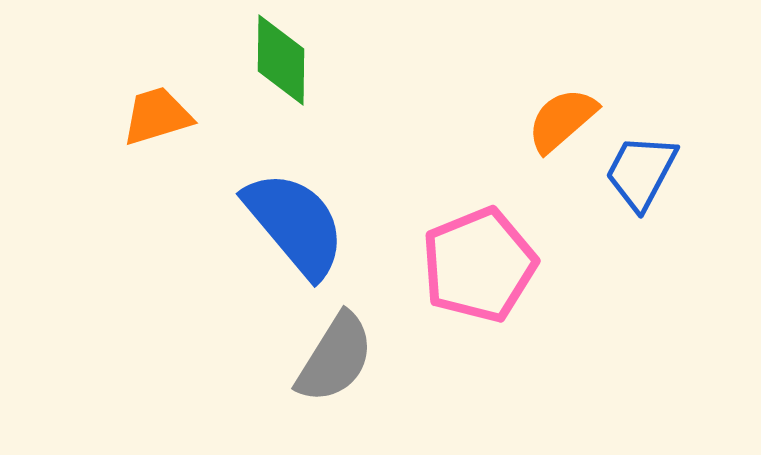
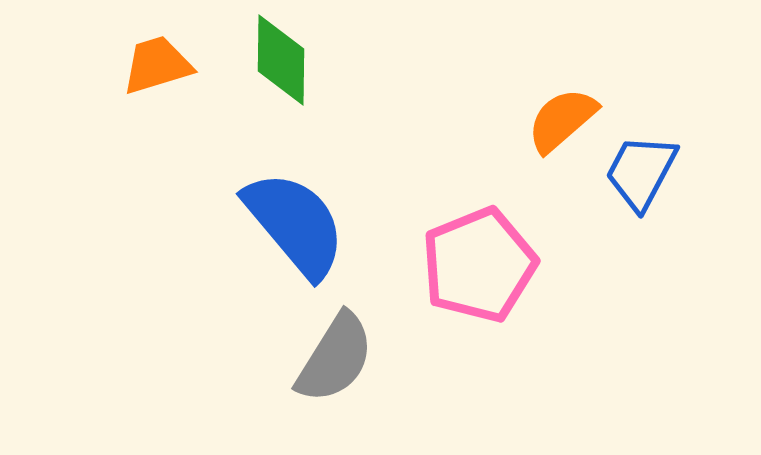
orange trapezoid: moved 51 px up
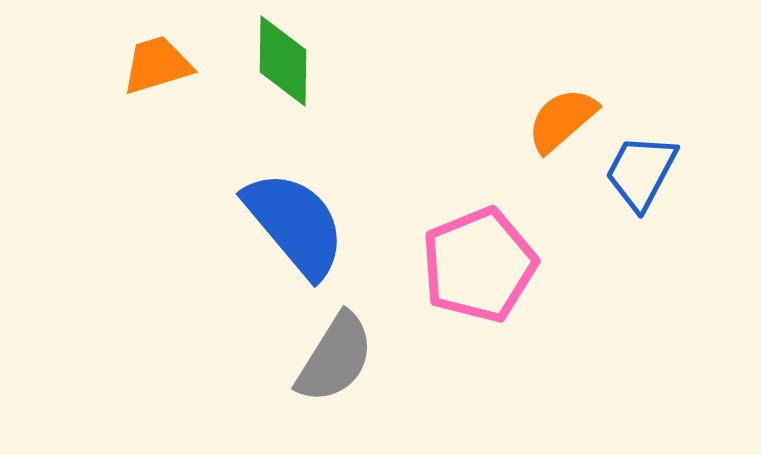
green diamond: moved 2 px right, 1 px down
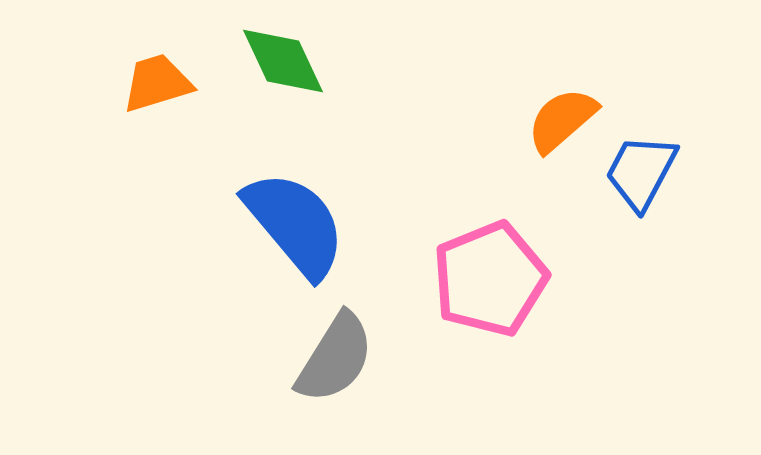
green diamond: rotated 26 degrees counterclockwise
orange trapezoid: moved 18 px down
pink pentagon: moved 11 px right, 14 px down
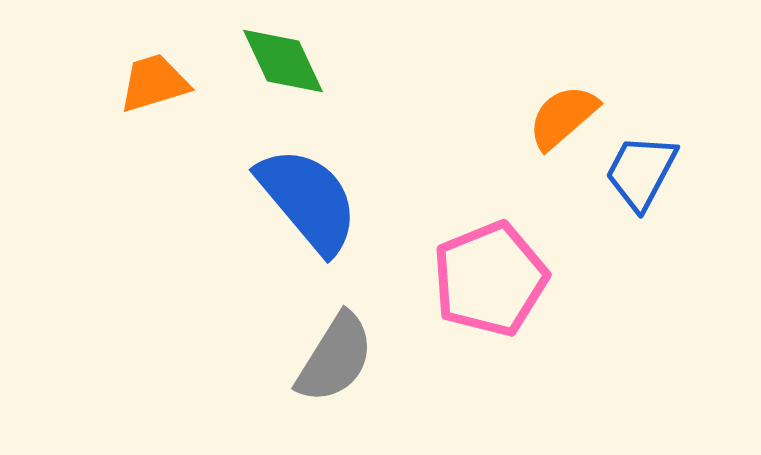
orange trapezoid: moved 3 px left
orange semicircle: moved 1 px right, 3 px up
blue semicircle: moved 13 px right, 24 px up
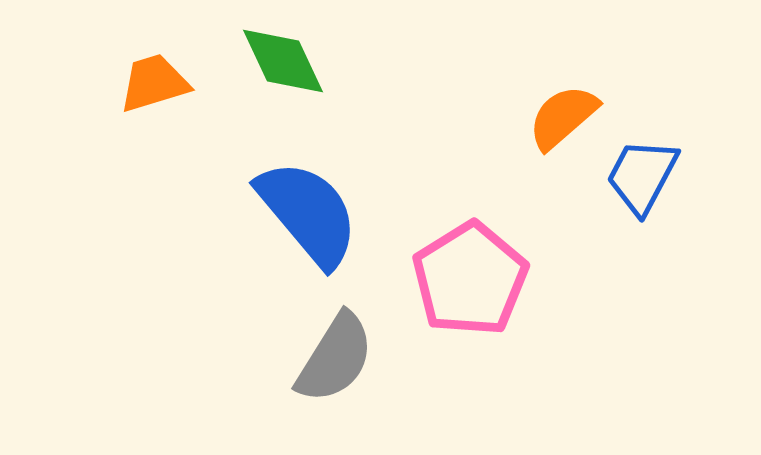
blue trapezoid: moved 1 px right, 4 px down
blue semicircle: moved 13 px down
pink pentagon: moved 20 px left; rotated 10 degrees counterclockwise
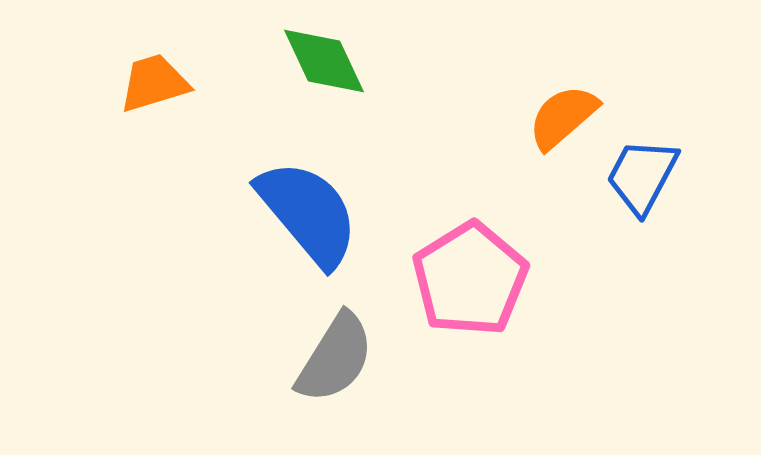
green diamond: moved 41 px right
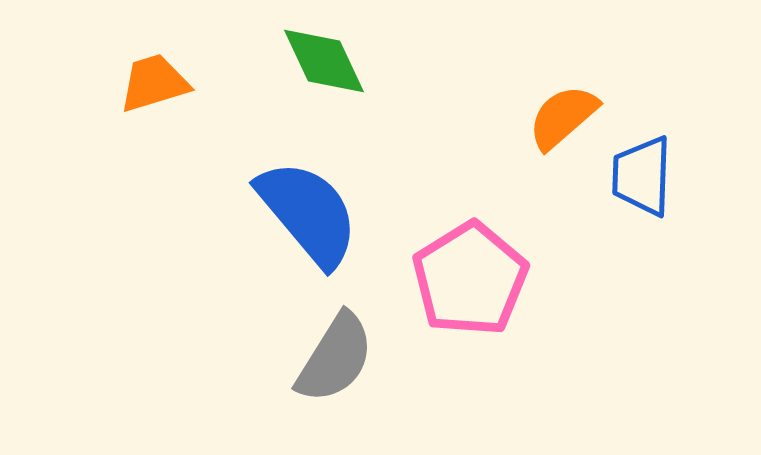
blue trapezoid: rotated 26 degrees counterclockwise
